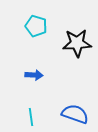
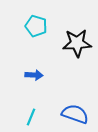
cyan line: rotated 30 degrees clockwise
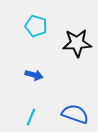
blue arrow: rotated 12 degrees clockwise
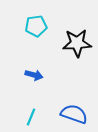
cyan pentagon: rotated 25 degrees counterclockwise
blue semicircle: moved 1 px left
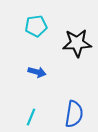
blue arrow: moved 3 px right, 3 px up
blue semicircle: rotated 80 degrees clockwise
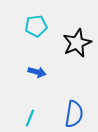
black star: rotated 20 degrees counterclockwise
cyan line: moved 1 px left, 1 px down
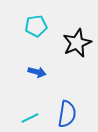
blue semicircle: moved 7 px left
cyan line: rotated 42 degrees clockwise
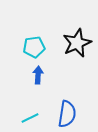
cyan pentagon: moved 2 px left, 21 px down
blue arrow: moved 1 px right, 3 px down; rotated 102 degrees counterclockwise
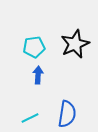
black star: moved 2 px left, 1 px down
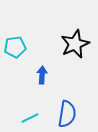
cyan pentagon: moved 19 px left
blue arrow: moved 4 px right
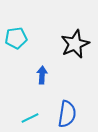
cyan pentagon: moved 1 px right, 9 px up
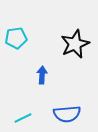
blue semicircle: rotated 76 degrees clockwise
cyan line: moved 7 px left
